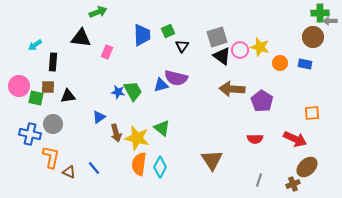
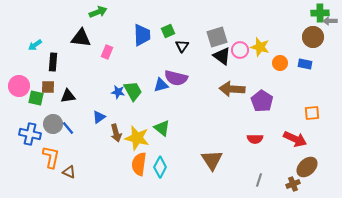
blue line at (94, 168): moved 26 px left, 40 px up
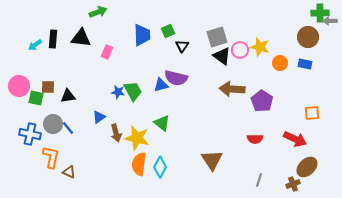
brown circle at (313, 37): moved 5 px left
black rectangle at (53, 62): moved 23 px up
green triangle at (162, 128): moved 5 px up
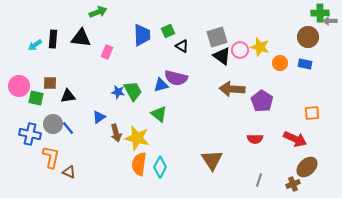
black triangle at (182, 46): rotated 32 degrees counterclockwise
brown square at (48, 87): moved 2 px right, 4 px up
green triangle at (162, 123): moved 3 px left, 9 px up
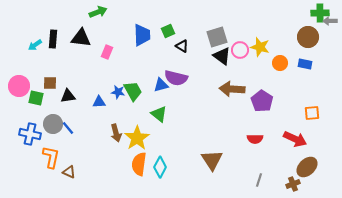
blue triangle at (99, 117): moved 15 px up; rotated 32 degrees clockwise
yellow star at (137, 138): rotated 25 degrees clockwise
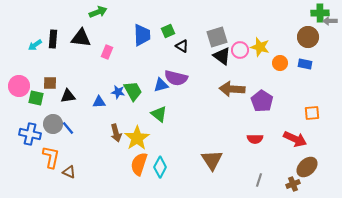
orange semicircle at (139, 164): rotated 10 degrees clockwise
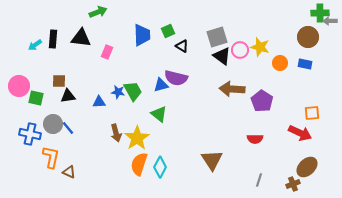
brown square at (50, 83): moved 9 px right, 2 px up
red arrow at (295, 139): moved 5 px right, 6 px up
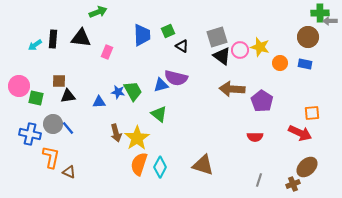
red semicircle at (255, 139): moved 2 px up
brown triangle at (212, 160): moved 9 px left, 5 px down; rotated 40 degrees counterclockwise
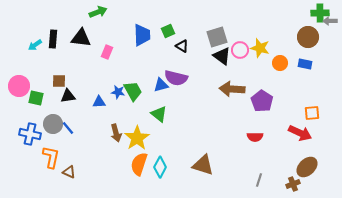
yellow star at (260, 47): moved 1 px down
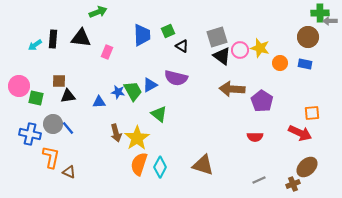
blue triangle at (161, 85): moved 11 px left; rotated 14 degrees counterclockwise
gray line at (259, 180): rotated 48 degrees clockwise
